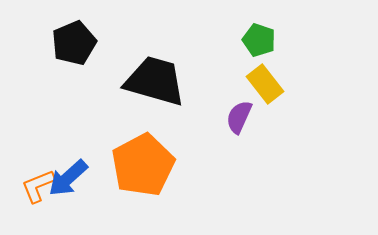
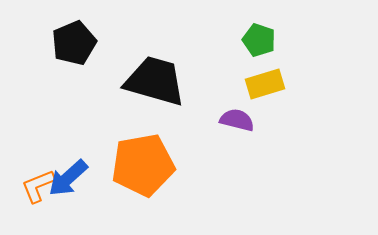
yellow rectangle: rotated 69 degrees counterclockwise
purple semicircle: moved 2 px left, 3 px down; rotated 80 degrees clockwise
orange pentagon: rotated 18 degrees clockwise
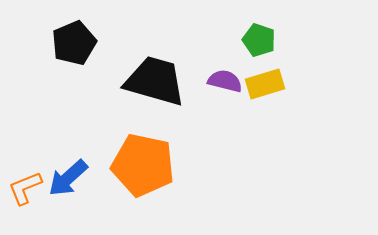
purple semicircle: moved 12 px left, 39 px up
orange pentagon: rotated 22 degrees clockwise
orange L-shape: moved 13 px left, 2 px down
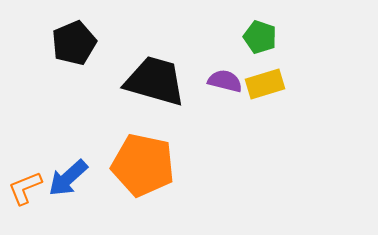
green pentagon: moved 1 px right, 3 px up
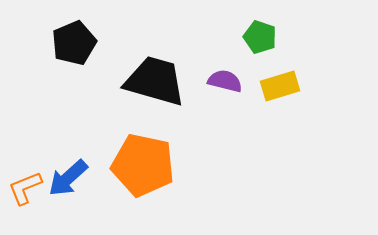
yellow rectangle: moved 15 px right, 2 px down
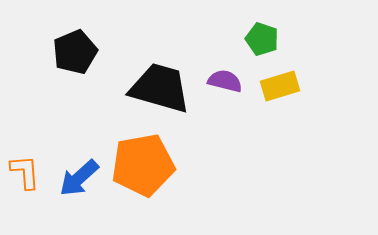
green pentagon: moved 2 px right, 2 px down
black pentagon: moved 1 px right, 9 px down
black trapezoid: moved 5 px right, 7 px down
orange pentagon: rotated 22 degrees counterclockwise
blue arrow: moved 11 px right
orange L-shape: moved 16 px up; rotated 108 degrees clockwise
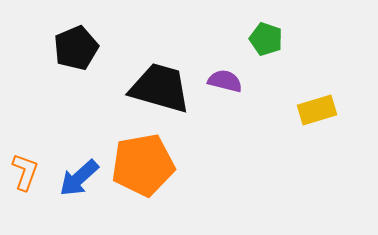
green pentagon: moved 4 px right
black pentagon: moved 1 px right, 4 px up
yellow rectangle: moved 37 px right, 24 px down
orange L-shape: rotated 24 degrees clockwise
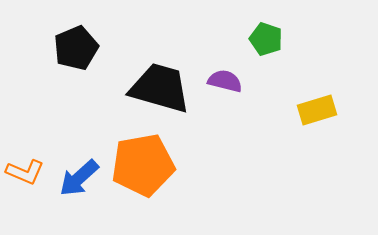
orange L-shape: rotated 93 degrees clockwise
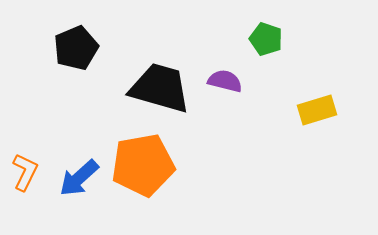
orange L-shape: rotated 87 degrees counterclockwise
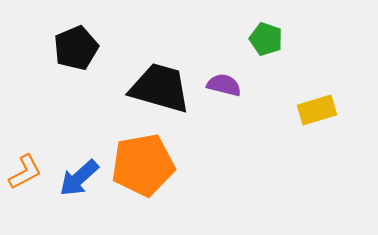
purple semicircle: moved 1 px left, 4 px down
orange L-shape: rotated 36 degrees clockwise
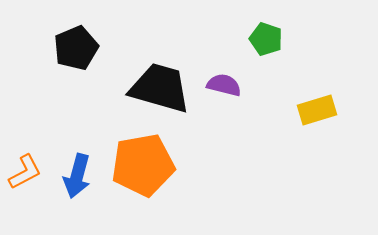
blue arrow: moved 2 px left, 2 px up; rotated 33 degrees counterclockwise
